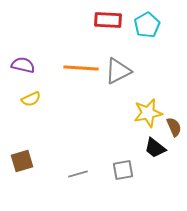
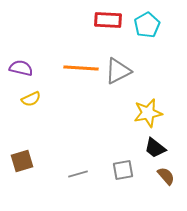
purple semicircle: moved 2 px left, 3 px down
brown semicircle: moved 8 px left, 49 px down; rotated 18 degrees counterclockwise
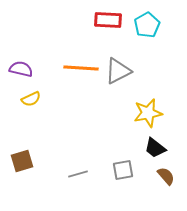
purple semicircle: moved 1 px down
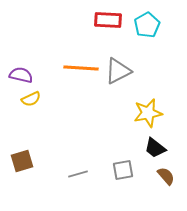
purple semicircle: moved 6 px down
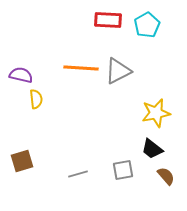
yellow semicircle: moved 5 px right; rotated 72 degrees counterclockwise
yellow star: moved 8 px right
black trapezoid: moved 3 px left, 1 px down
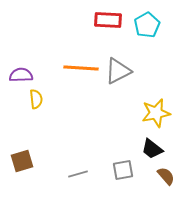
purple semicircle: rotated 15 degrees counterclockwise
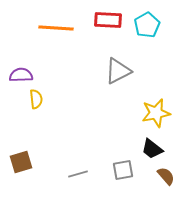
orange line: moved 25 px left, 40 px up
brown square: moved 1 px left, 1 px down
